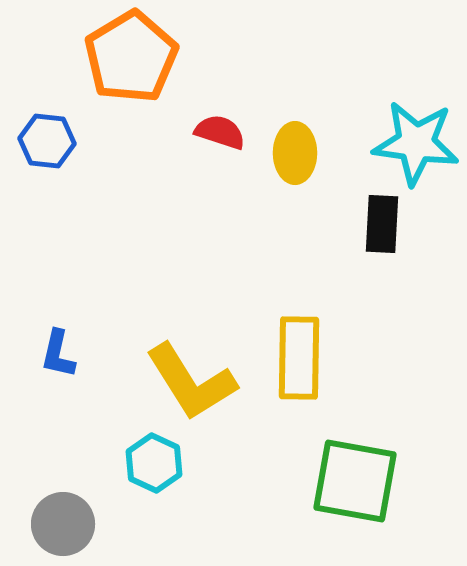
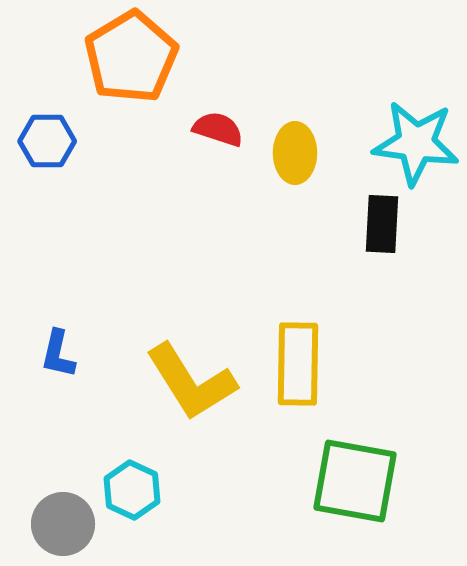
red semicircle: moved 2 px left, 3 px up
blue hexagon: rotated 6 degrees counterclockwise
yellow rectangle: moved 1 px left, 6 px down
cyan hexagon: moved 22 px left, 27 px down
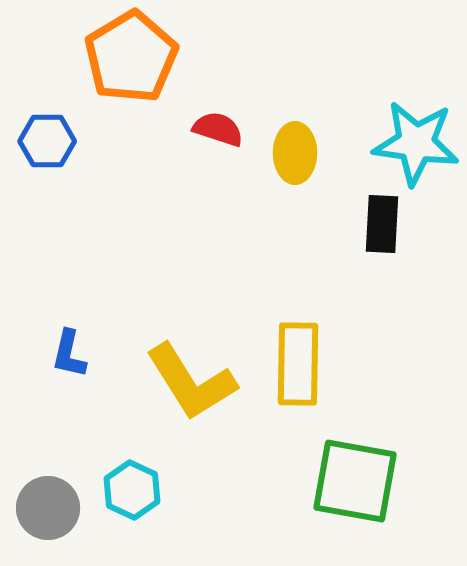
blue L-shape: moved 11 px right
gray circle: moved 15 px left, 16 px up
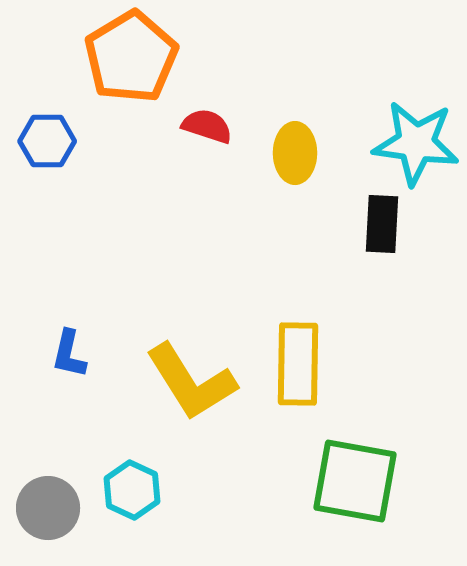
red semicircle: moved 11 px left, 3 px up
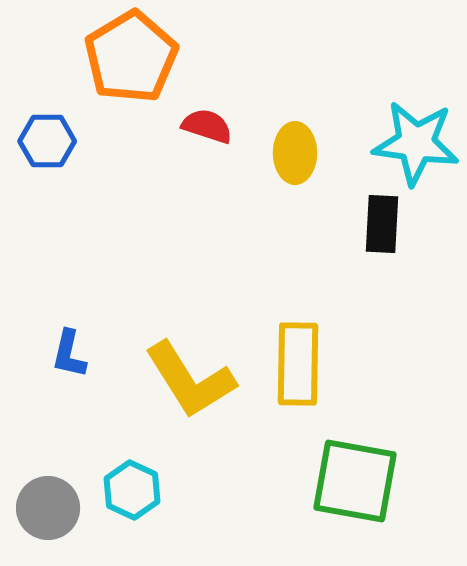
yellow L-shape: moved 1 px left, 2 px up
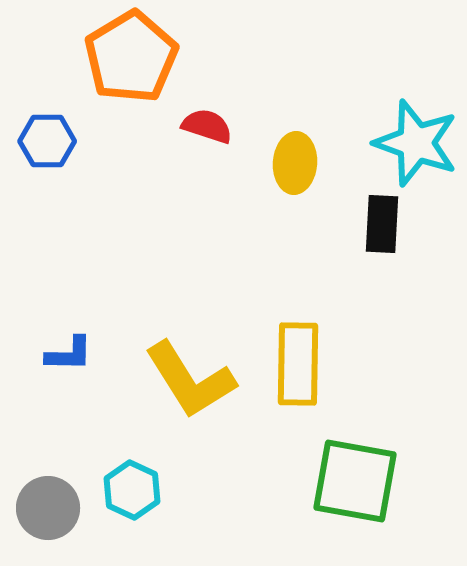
cyan star: rotated 12 degrees clockwise
yellow ellipse: moved 10 px down; rotated 4 degrees clockwise
blue L-shape: rotated 102 degrees counterclockwise
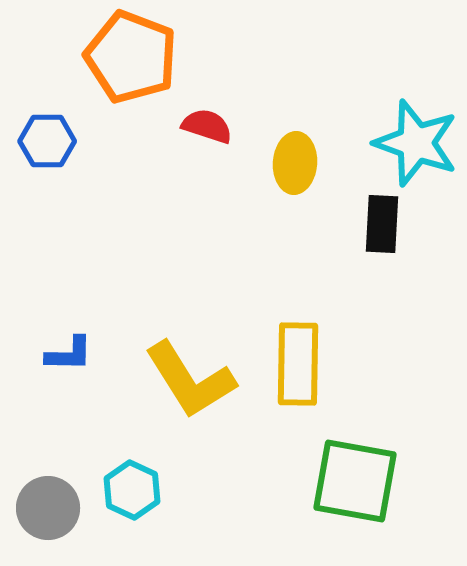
orange pentagon: rotated 20 degrees counterclockwise
